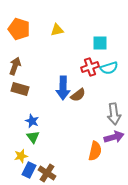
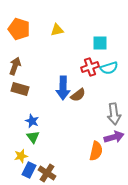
orange semicircle: moved 1 px right
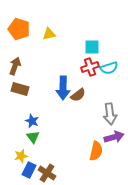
yellow triangle: moved 8 px left, 4 px down
cyan square: moved 8 px left, 4 px down
gray arrow: moved 4 px left
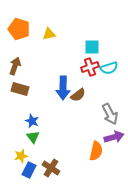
gray arrow: rotated 20 degrees counterclockwise
brown cross: moved 4 px right, 5 px up
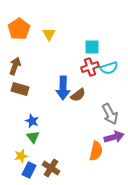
orange pentagon: rotated 20 degrees clockwise
yellow triangle: rotated 48 degrees counterclockwise
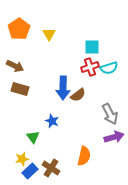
brown arrow: rotated 96 degrees clockwise
blue star: moved 20 px right
orange semicircle: moved 12 px left, 5 px down
yellow star: moved 1 px right, 3 px down
blue rectangle: moved 1 px right, 1 px down; rotated 21 degrees clockwise
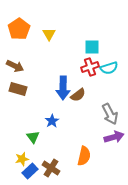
brown rectangle: moved 2 px left
blue star: rotated 16 degrees clockwise
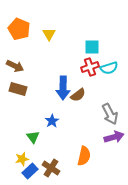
orange pentagon: rotated 15 degrees counterclockwise
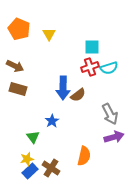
yellow star: moved 5 px right
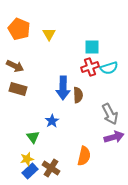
brown semicircle: rotated 56 degrees counterclockwise
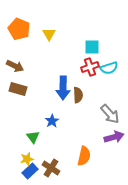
gray arrow: rotated 15 degrees counterclockwise
